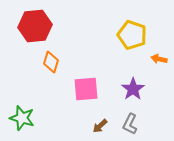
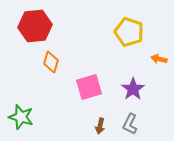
yellow pentagon: moved 3 px left, 3 px up
pink square: moved 3 px right, 2 px up; rotated 12 degrees counterclockwise
green star: moved 1 px left, 1 px up
brown arrow: rotated 35 degrees counterclockwise
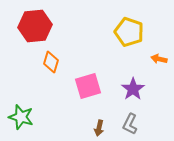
pink square: moved 1 px left, 1 px up
brown arrow: moved 1 px left, 2 px down
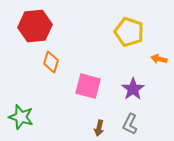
pink square: rotated 32 degrees clockwise
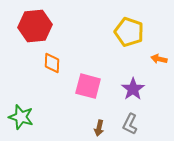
orange diamond: moved 1 px right, 1 px down; rotated 15 degrees counterclockwise
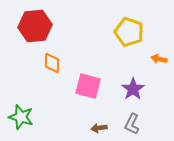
gray L-shape: moved 2 px right
brown arrow: rotated 70 degrees clockwise
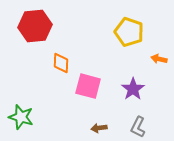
orange diamond: moved 9 px right
gray L-shape: moved 6 px right, 3 px down
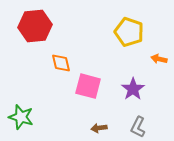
orange diamond: rotated 15 degrees counterclockwise
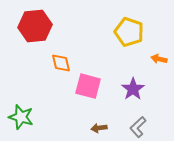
gray L-shape: rotated 20 degrees clockwise
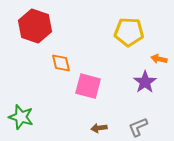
red hexagon: rotated 24 degrees clockwise
yellow pentagon: rotated 16 degrees counterclockwise
purple star: moved 12 px right, 7 px up
gray L-shape: rotated 20 degrees clockwise
